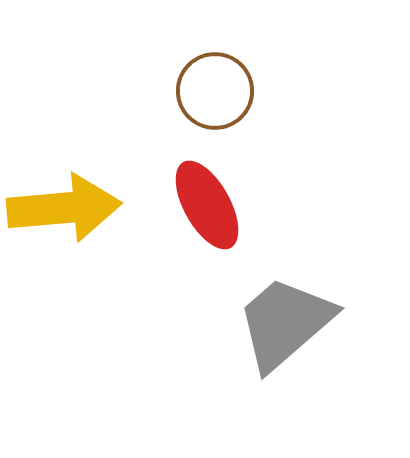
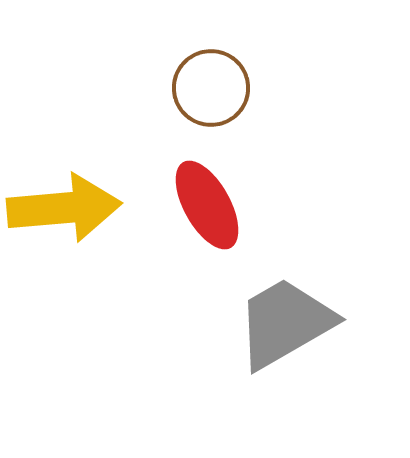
brown circle: moved 4 px left, 3 px up
gray trapezoid: rotated 11 degrees clockwise
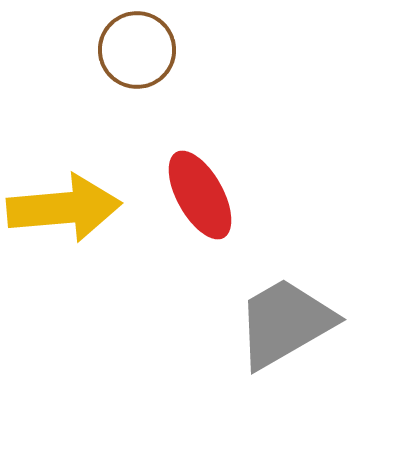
brown circle: moved 74 px left, 38 px up
red ellipse: moved 7 px left, 10 px up
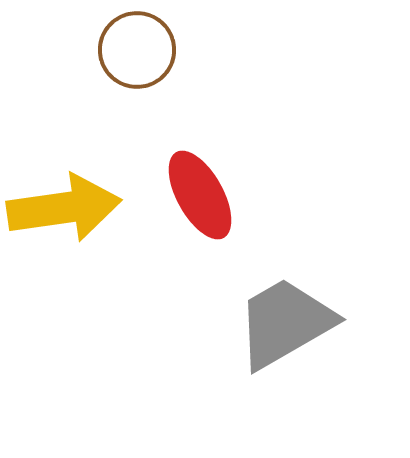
yellow arrow: rotated 3 degrees counterclockwise
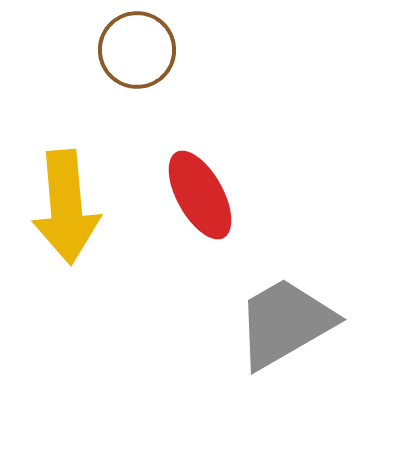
yellow arrow: moved 2 px right, 1 px up; rotated 93 degrees clockwise
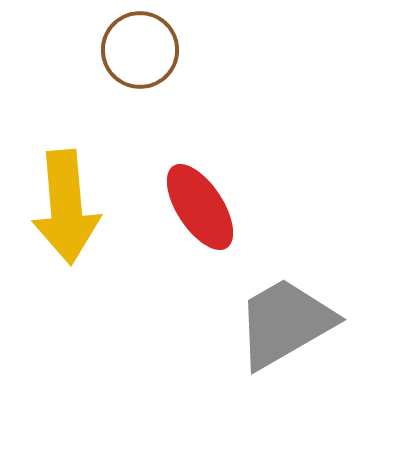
brown circle: moved 3 px right
red ellipse: moved 12 px down; rotated 4 degrees counterclockwise
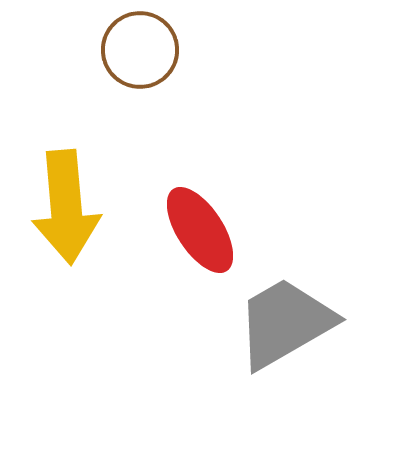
red ellipse: moved 23 px down
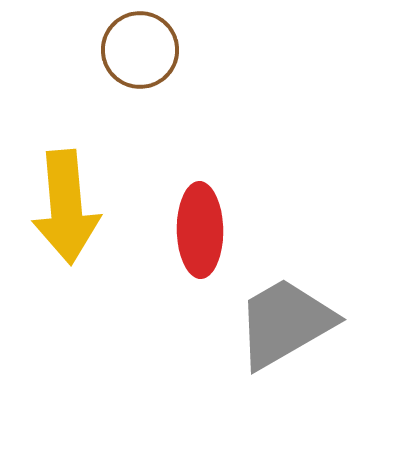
red ellipse: rotated 32 degrees clockwise
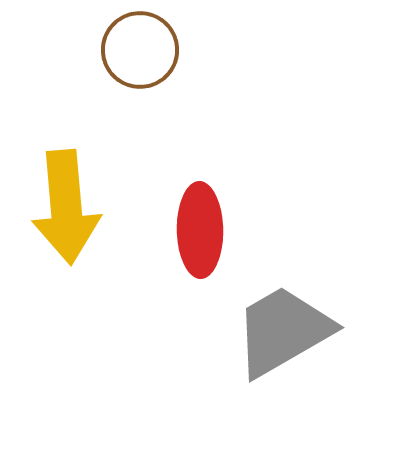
gray trapezoid: moved 2 px left, 8 px down
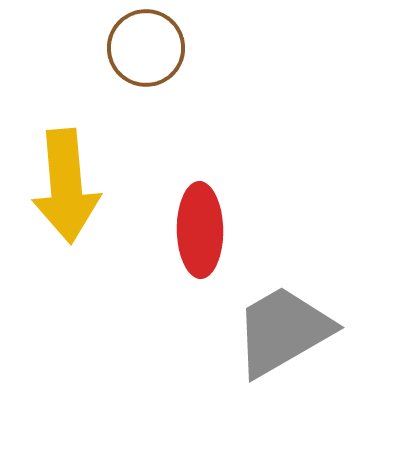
brown circle: moved 6 px right, 2 px up
yellow arrow: moved 21 px up
